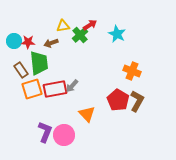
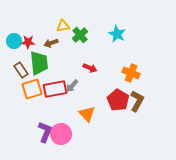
red arrow: moved 43 px down; rotated 56 degrees clockwise
orange cross: moved 1 px left, 2 px down
pink circle: moved 3 px left, 1 px up
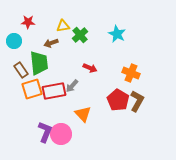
red star: moved 20 px up
red rectangle: moved 1 px left, 2 px down
orange triangle: moved 4 px left
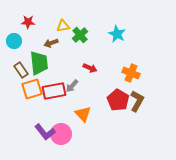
purple L-shape: rotated 120 degrees clockwise
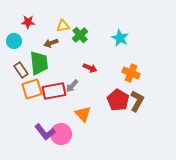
cyan star: moved 3 px right, 4 px down
